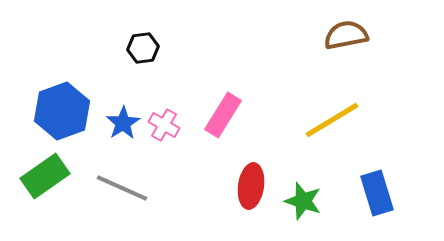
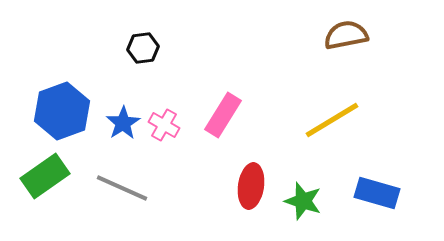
blue rectangle: rotated 57 degrees counterclockwise
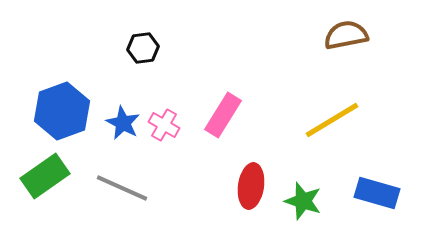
blue star: rotated 12 degrees counterclockwise
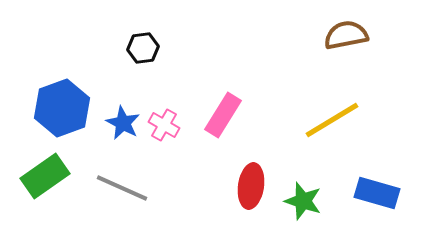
blue hexagon: moved 3 px up
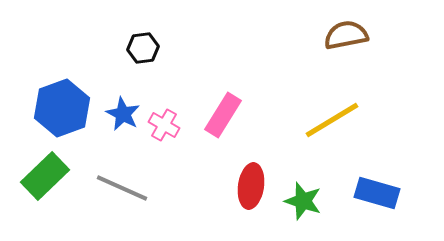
blue star: moved 9 px up
green rectangle: rotated 9 degrees counterclockwise
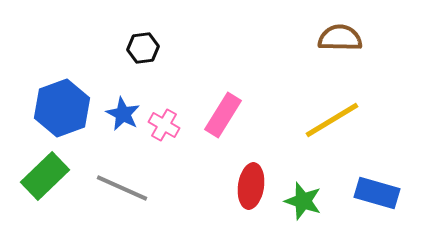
brown semicircle: moved 6 px left, 3 px down; rotated 12 degrees clockwise
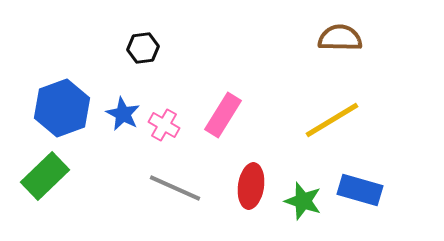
gray line: moved 53 px right
blue rectangle: moved 17 px left, 3 px up
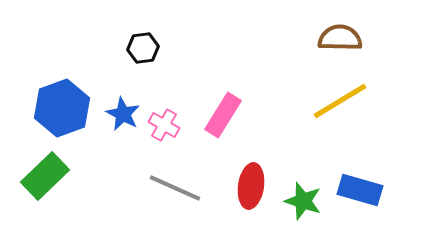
yellow line: moved 8 px right, 19 px up
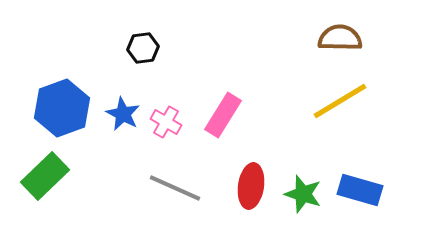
pink cross: moved 2 px right, 3 px up
green star: moved 7 px up
